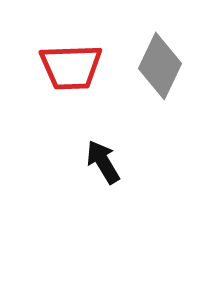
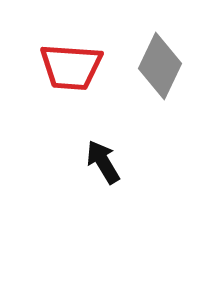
red trapezoid: rotated 6 degrees clockwise
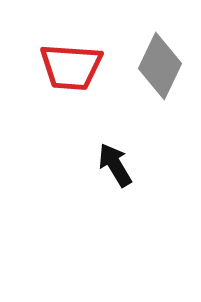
black arrow: moved 12 px right, 3 px down
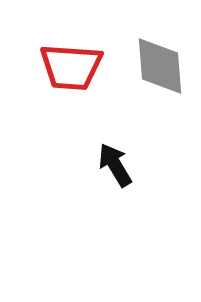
gray diamond: rotated 30 degrees counterclockwise
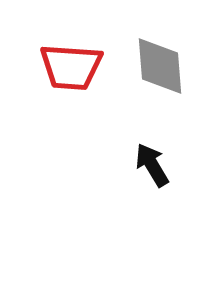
black arrow: moved 37 px right
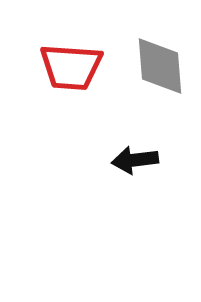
black arrow: moved 17 px left, 5 px up; rotated 66 degrees counterclockwise
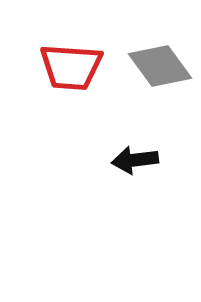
gray diamond: rotated 32 degrees counterclockwise
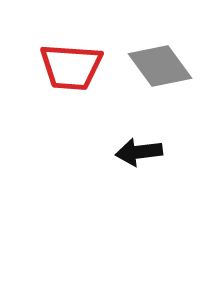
black arrow: moved 4 px right, 8 px up
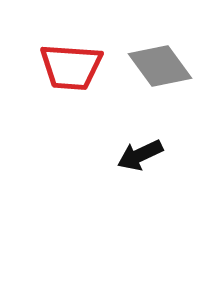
black arrow: moved 1 px right, 3 px down; rotated 18 degrees counterclockwise
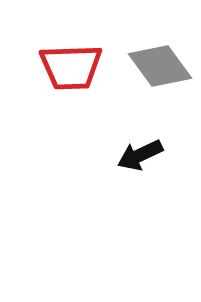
red trapezoid: rotated 6 degrees counterclockwise
